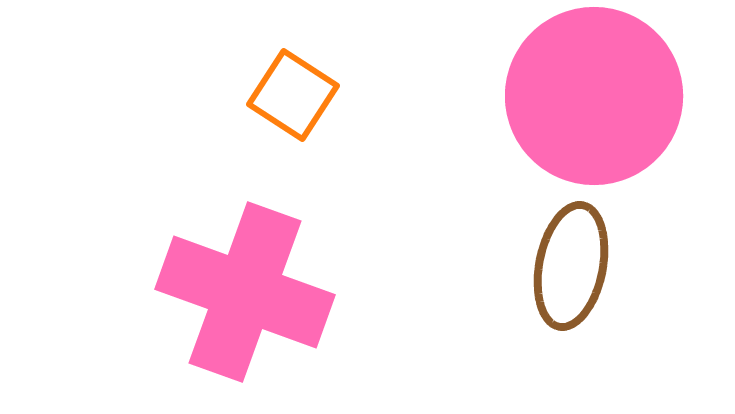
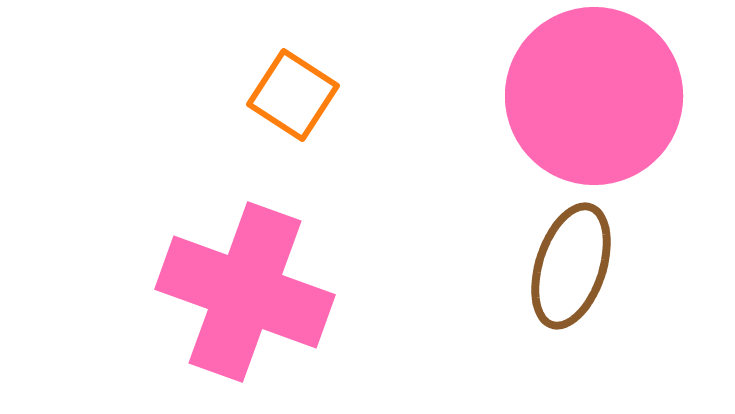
brown ellipse: rotated 7 degrees clockwise
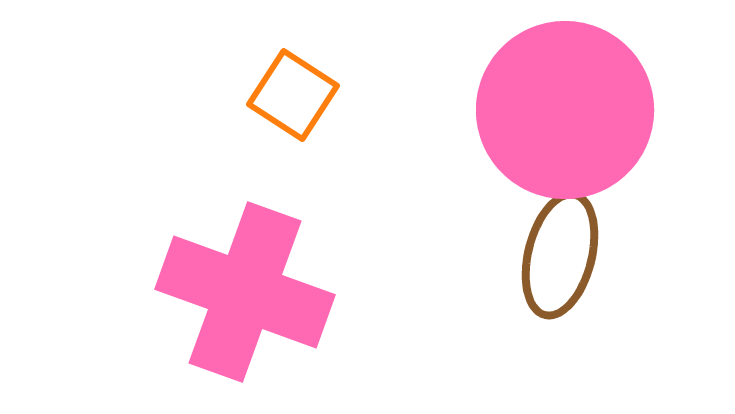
pink circle: moved 29 px left, 14 px down
brown ellipse: moved 11 px left, 11 px up; rotated 4 degrees counterclockwise
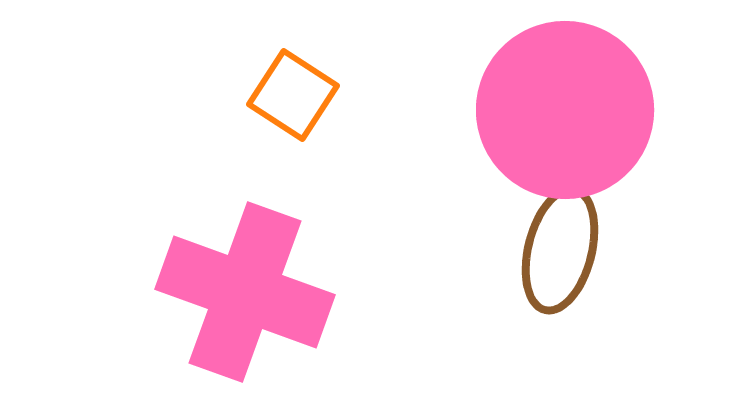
brown ellipse: moved 5 px up
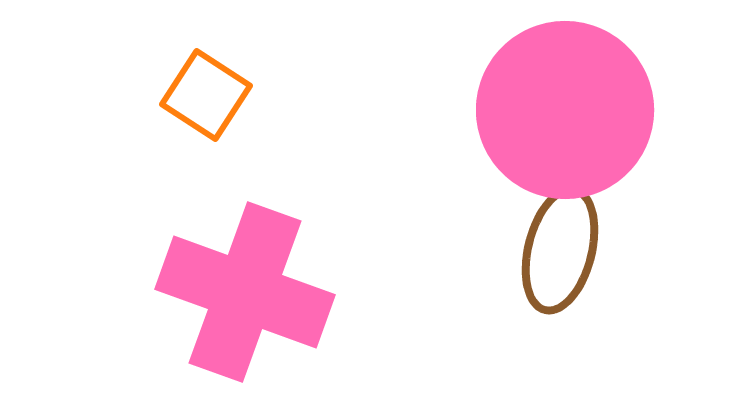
orange square: moved 87 px left
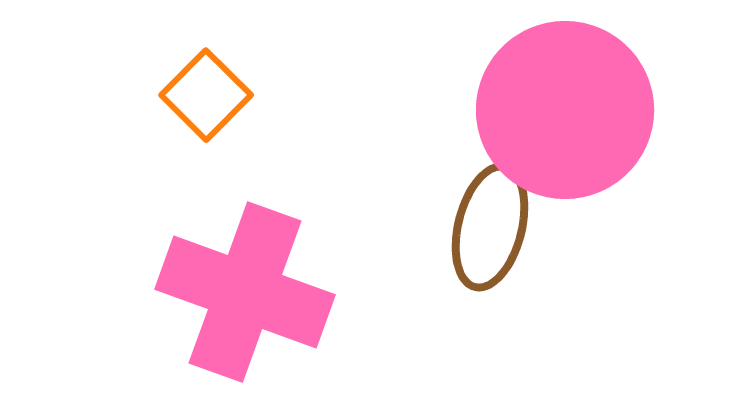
orange square: rotated 12 degrees clockwise
brown ellipse: moved 70 px left, 23 px up
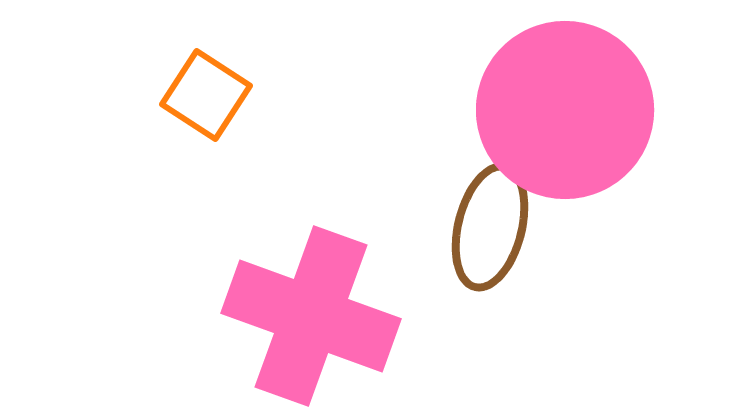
orange square: rotated 12 degrees counterclockwise
pink cross: moved 66 px right, 24 px down
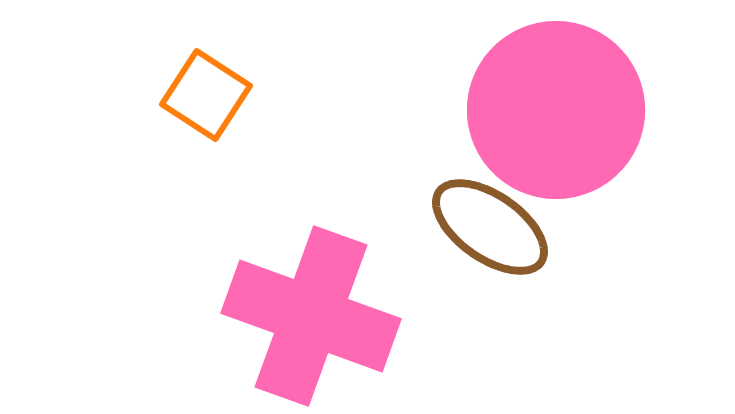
pink circle: moved 9 px left
brown ellipse: rotated 69 degrees counterclockwise
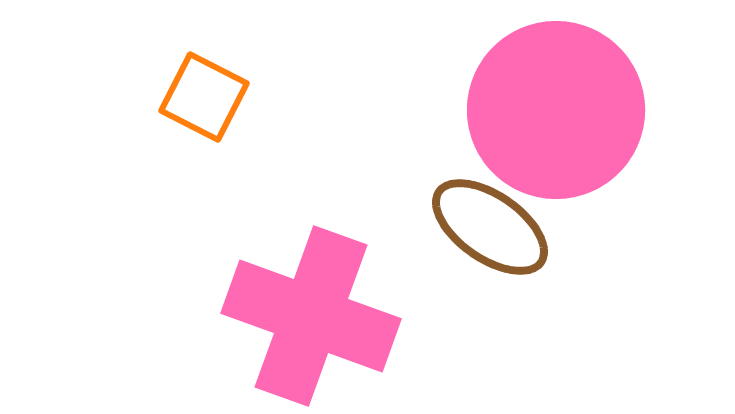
orange square: moved 2 px left, 2 px down; rotated 6 degrees counterclockwise
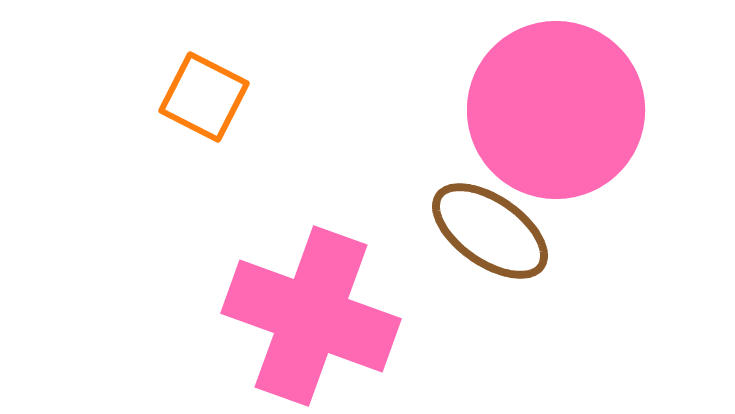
brown ellipse: moved 4 px down
